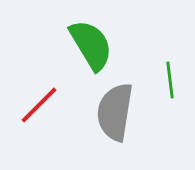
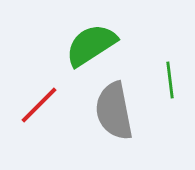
green semicircle: rotated 92 degrees counterclockwise
gray semicircle: moved 1 px left, 1 px up; rotated 20 degrees counterclockwise
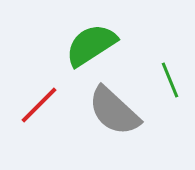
green line: rotated 15 degrees counterclockwise
gray semicircle: rotated 36 degrees counterclockwise
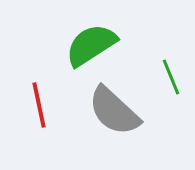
green line: moved 1 px right, 3 px up
red line: rotated 57 degrees counterclockwise
